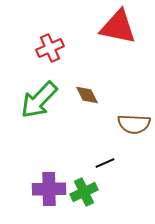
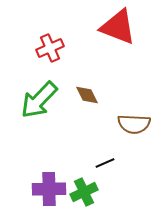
red triangle: rotated 9 degrees clockwise
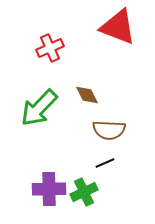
green arrow: moved 8 px down
brown semicircle: moved 25 px left, 6 px down
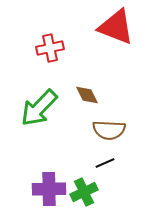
red triangle: moved 2 px left
red cross: rotated 12 degrees clockwise
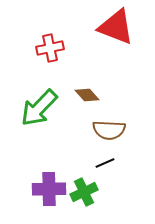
brown diamond: rotated 15 degrees counterclockwise
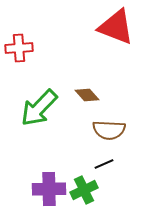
red cross: moved 31 px left; rotated 8 degrees clockwise
black line: moved 1 px left, 1 px down
green cross: moved 2 px up
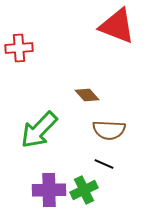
red triangle: moved 1 px right, 1 px up
green arrow: moved 22 px down
black line: rotated 48 degrees clockwise
purple cross: moved 1 px down
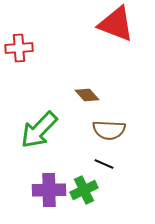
red triangle: moved 1 px left, 2 px up
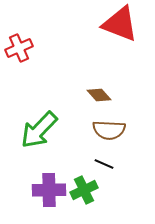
red triangle: moved 4 px right
red cross: rotated 20 degrees counterclockwise
brown diamond: moved 12 px right
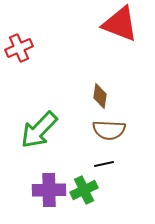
brown diamond: moved 1 px right, 1 px down; rotated 50 degrees clockwise
black line: rotated 36 degrees counterclockwise
